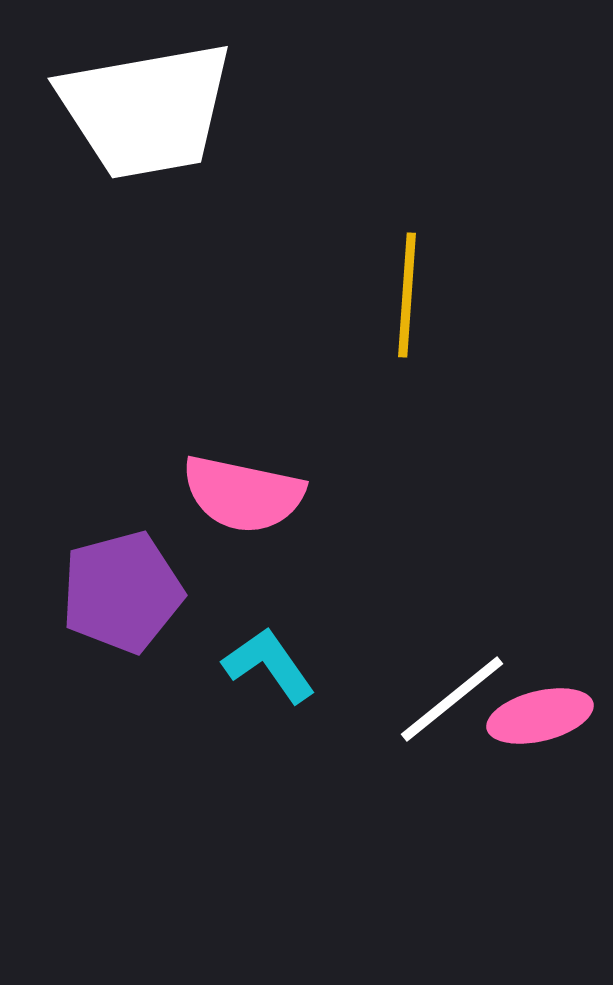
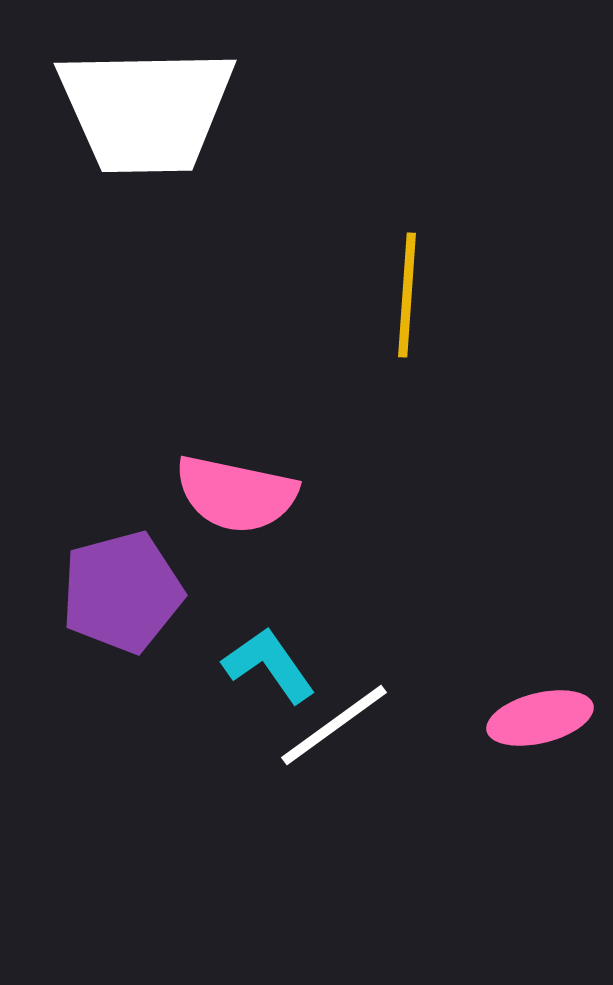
white trapezoid: rotated 9 degrees clockwise
pink semicircle: moved 7 px left
white line: moved 118 px left, 26 px down; rotated 3 degrees clockwise
pink ellipse: moved 2 px down
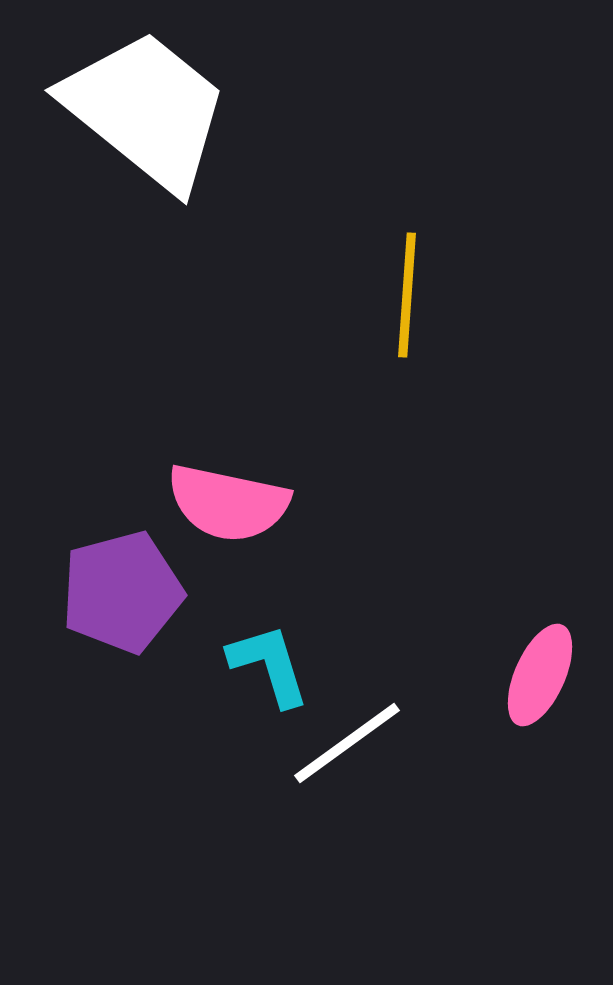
white trapezoid: rotated 140 degrees counterclockwise
pink semicircle: moved 8 px left, 9 px down
cyan L-shape: rotated 18 degrees clockwise
pink ellipse: moved 43 px up; rotated 52 degrees counterclockwise
white line: moved 13 px right, 18 px down
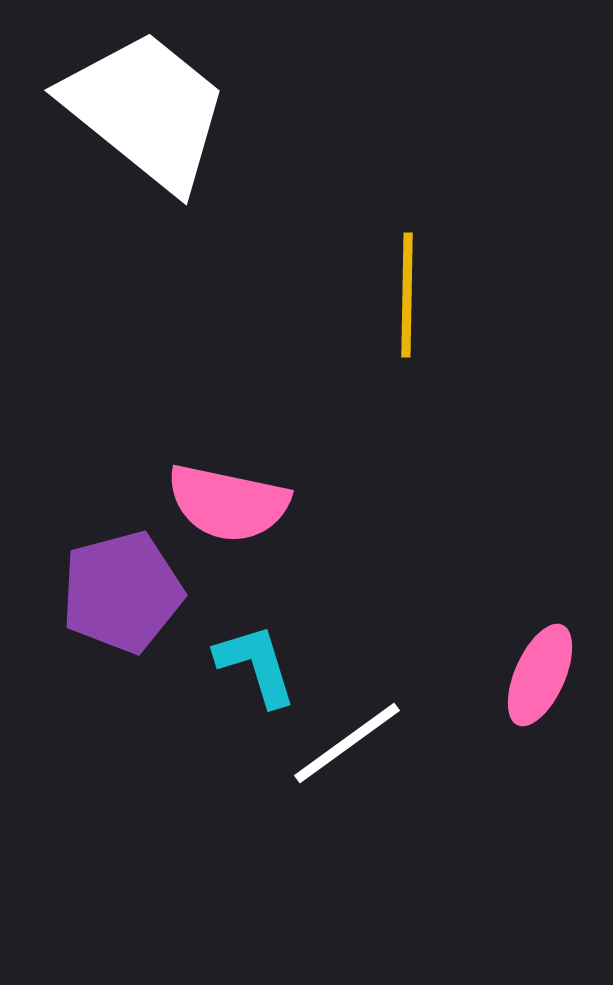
yellow line: rotated 3 degrees counterclockwise
cyan L-shape: moved 13 px left
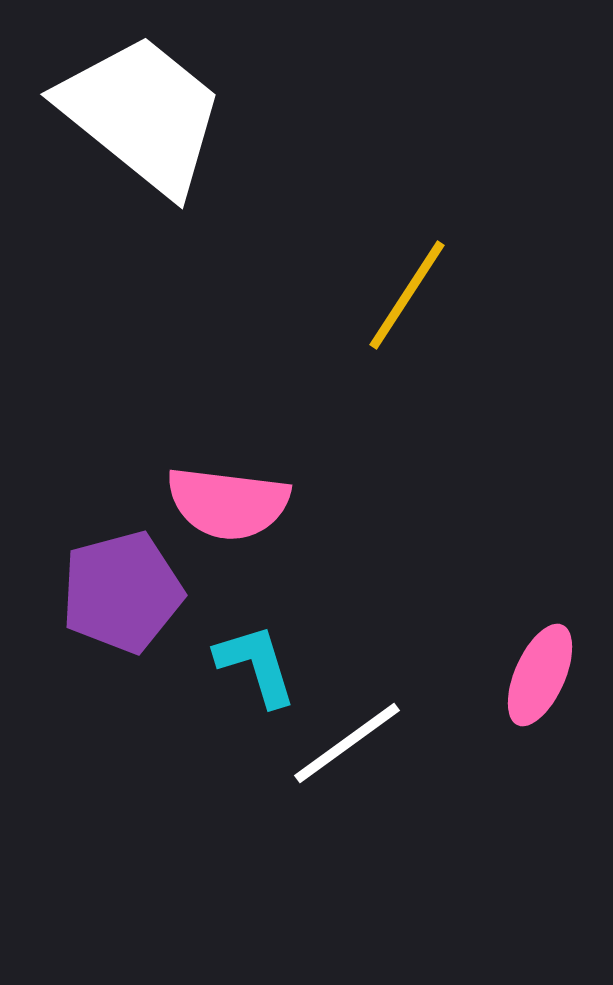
white trapezoid: moved 4 px left, 4 px down
yellow line: rotated 32 degrees clockwise
pink semicircle: rotated 5 degrees counterclockwise
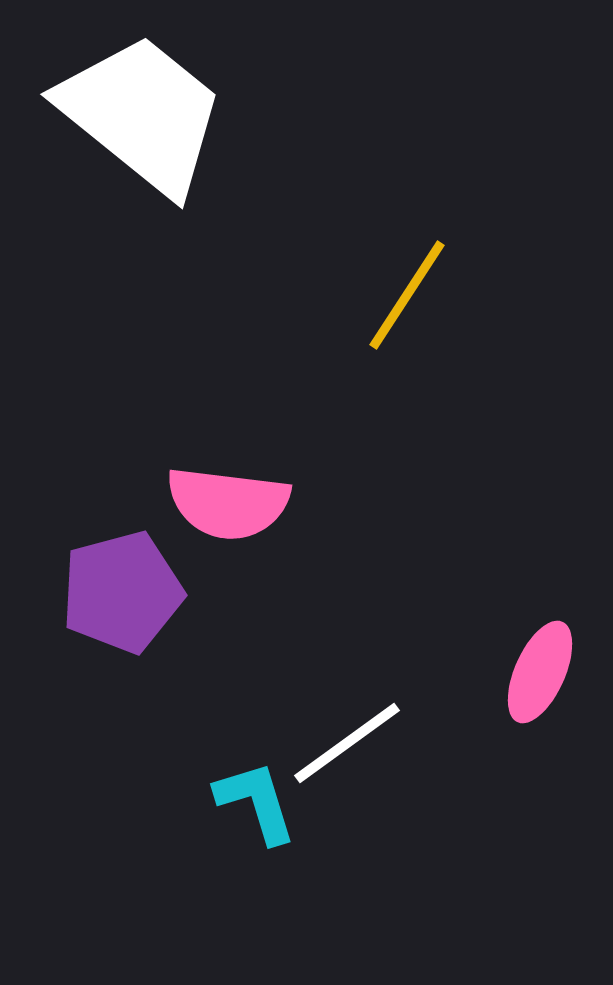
cyan L-shape: moved 137 px down
pink ellipse: moved 3 px up
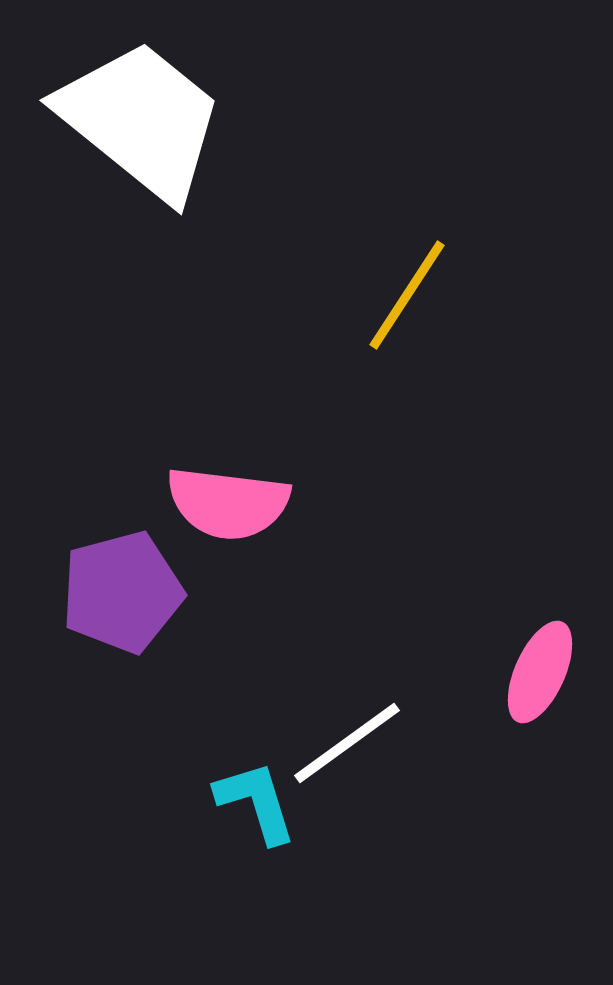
white trapezoid: moved 1 px left, 6 px down
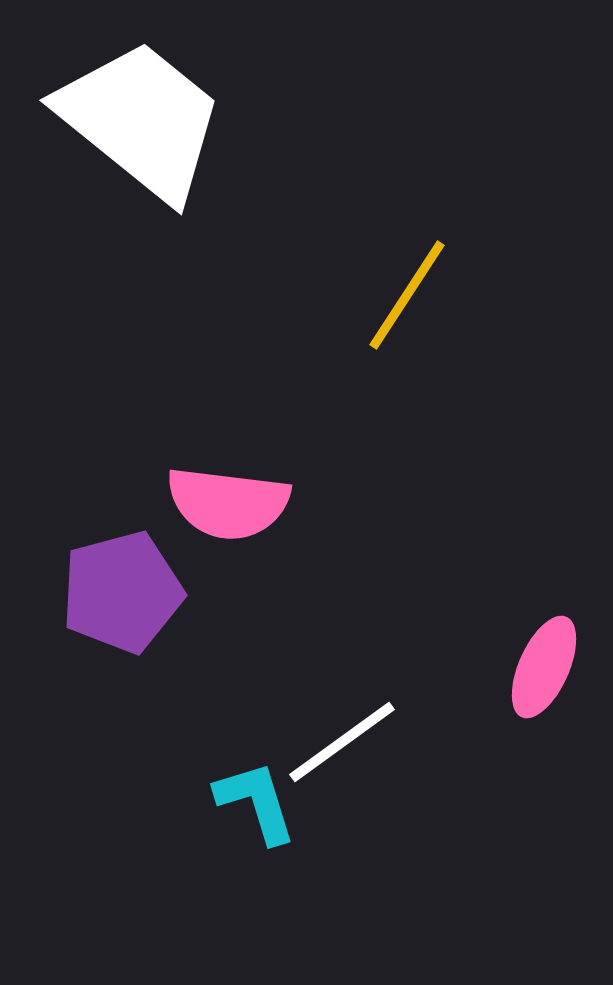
pink ellipse: moved 4 px right, 5 px up
white line: moved 5 px left, 1 px up
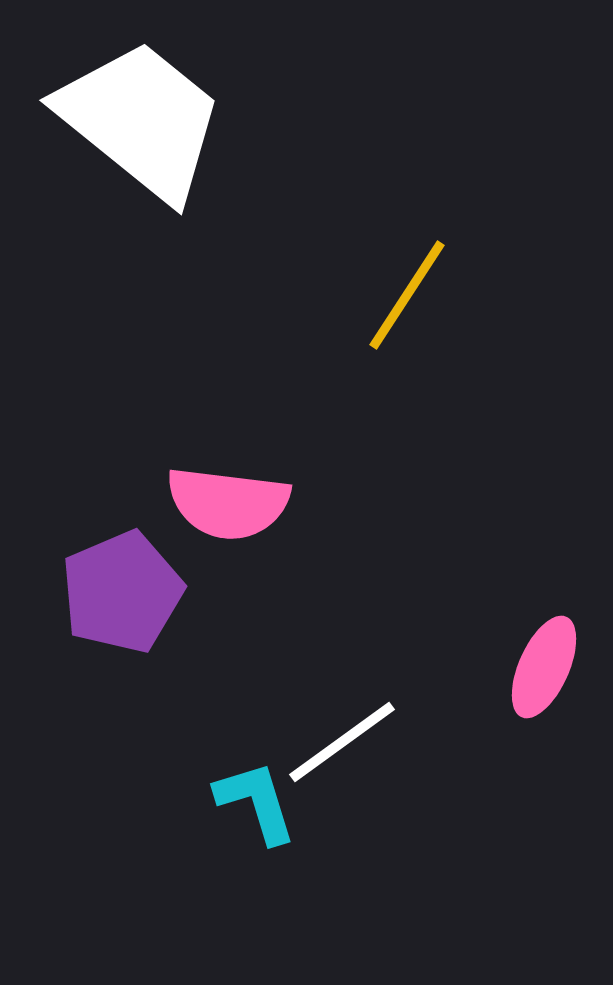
purple pentagon: rotated 8 degrees counterclockwise
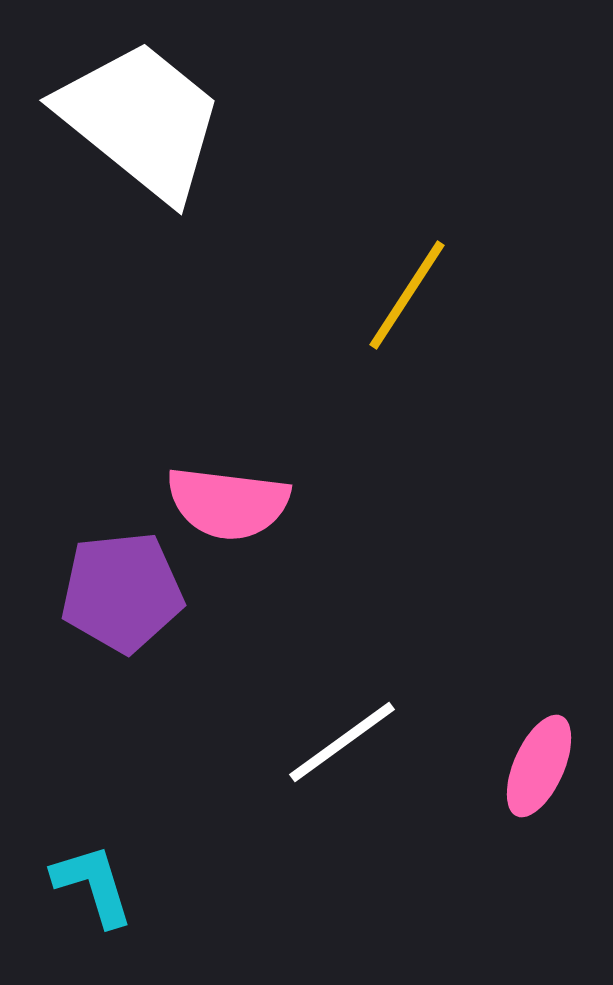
purple pentagon: rotated 17 degrees clockwise
pink ellipse: moved 5 px left, 99 px down
cyan L-shape: moved 163 px left, 83 px down
